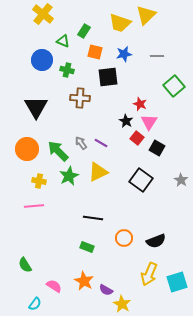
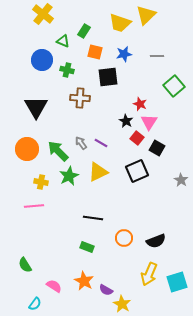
black square at (141, 180): moved 4 px left, 9 px up; rotated 30 degrees clockwise
yellow cross at (39, 181): moved 2 px right, 1 px down
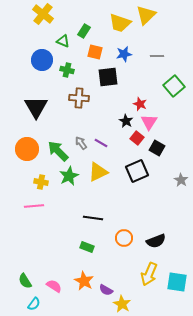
brown cross at (80, 98): moved 1 px left
green semicircle at (25, 265): moved 16 px down
cyan square at (177, 282): rotated 25 degrees clockwise
cyan semicircle at (35, 304): moved 1 px left
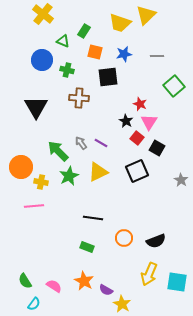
orange circle at (27, 149): moved 6 px left, 18 px down
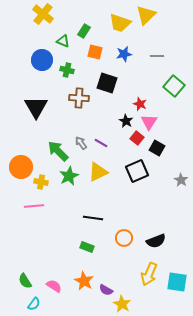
black square at (108, 77): moved 1 px left, 6 px down; rotated 25 degrees clockwise
green square at (174, 86): rotated 10 degrees counterclockwise
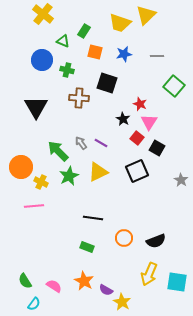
black star at (126, 121): moved 3 px left, 2 px up
yellow cross at (41, 182): rotated 16 degrees clockwise
yellow star at (122, 304): moved 2 px up
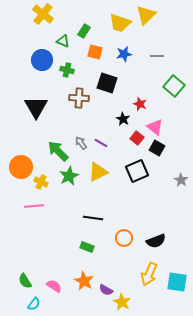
pink triangle at (149, 122): moved 6 px right, 5 px down; rotated 24 degrees counterclockwise
